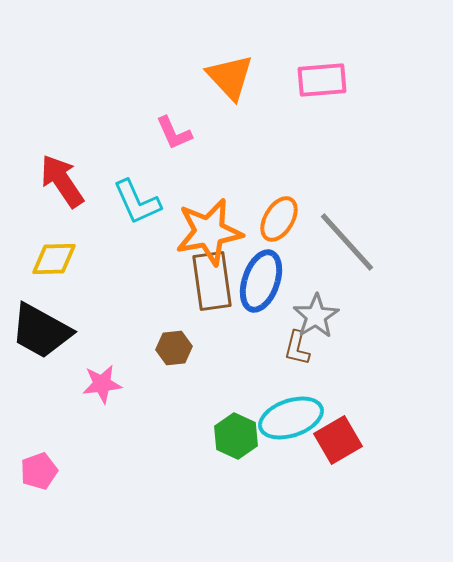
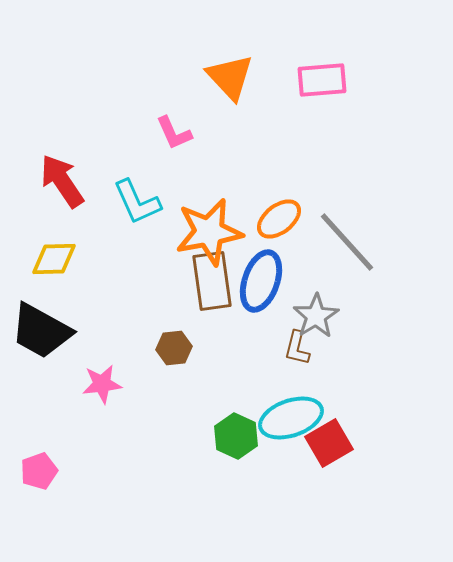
orange ellipse: rotated 21 degrees clockwise
red square: moved 9 px left, 3 px down
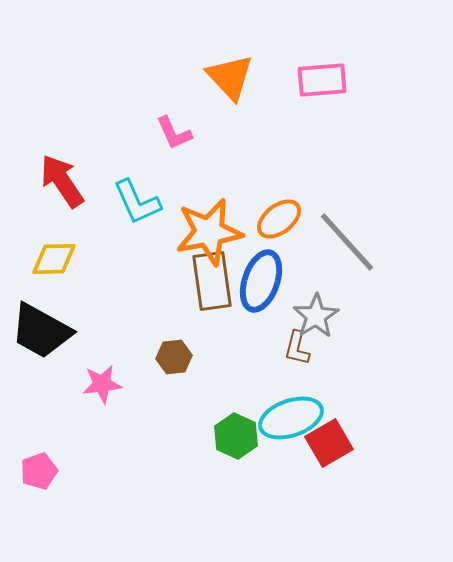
brown hexagon: moved 9 px down
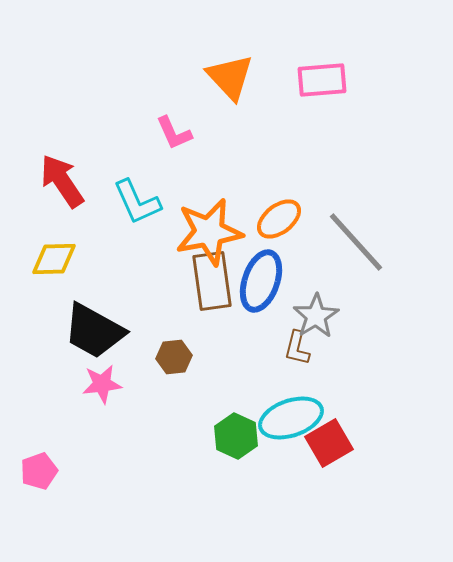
gray line: moved 9 px right
black trapezoid: moved 53 px right
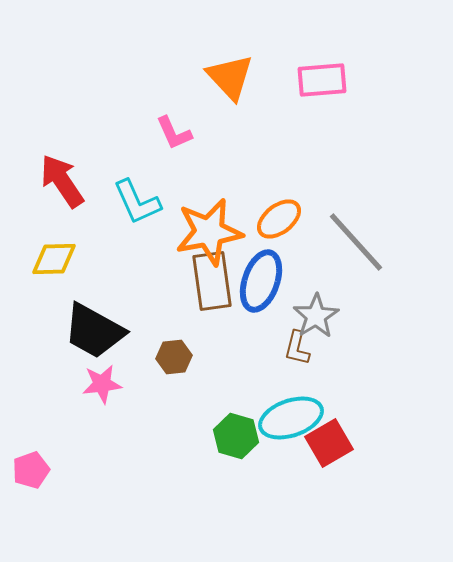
green hexagon: rotated 9 degrees counterclockwise
pink pentagon: moved 8 px left, 1 px up
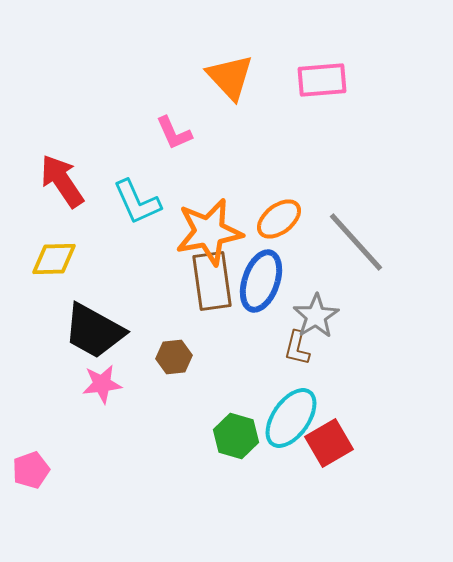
cyan ellipse: rotated 36 degrees counterclockwise
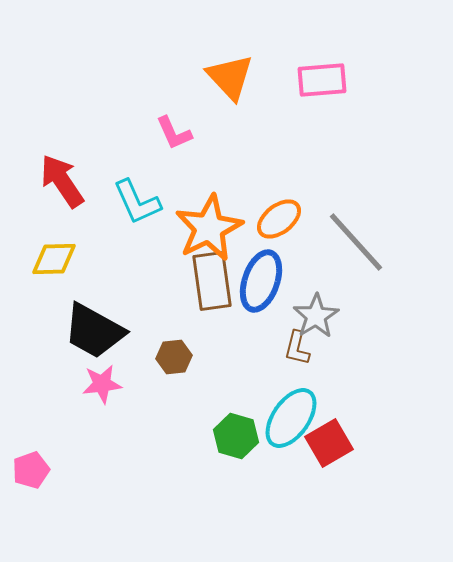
orange star: moved 4 px up; rotated 16 degrees counterclockwise
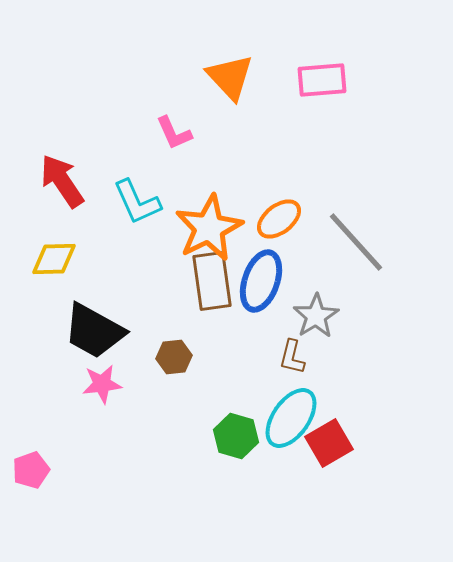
brown L-shape: moved 5 px left, 9 px down
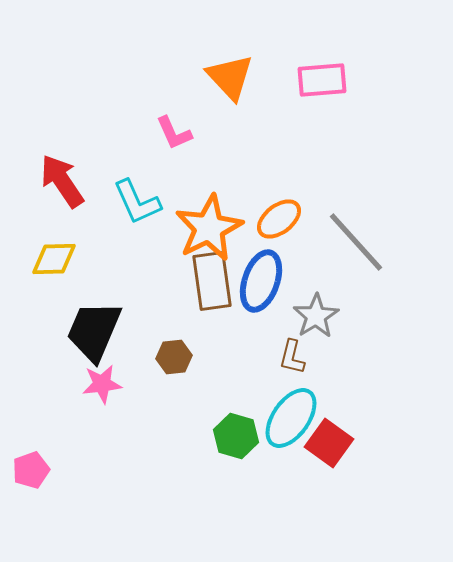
black trapezoid: rotated 84 degrees clockwise
red square: rotated 24 degrees counterclockwise
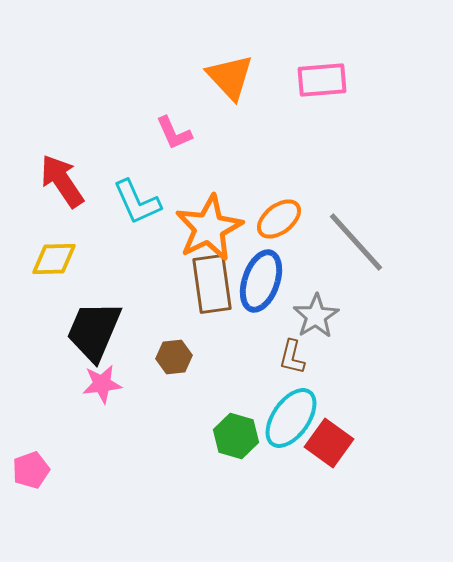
brown rectangle: moved 3 px down
